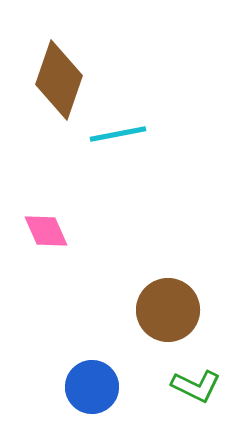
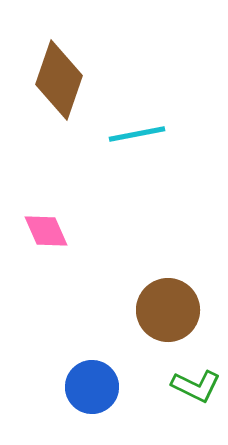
cyan line: moved 19 px right
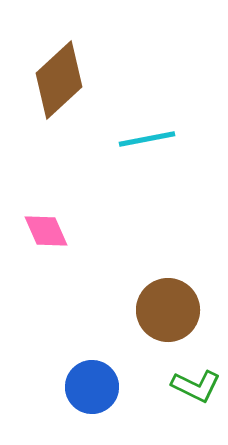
brown diamond: rotated 28 degrees clockwise
cyan line: moved 10 px right, 5 px down
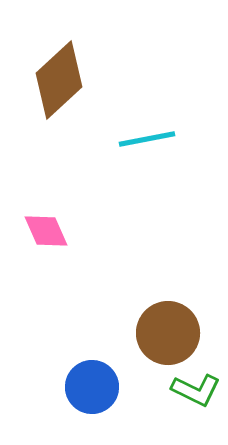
brown circle: moved 23 px down
green L-shape: moved 4 px down
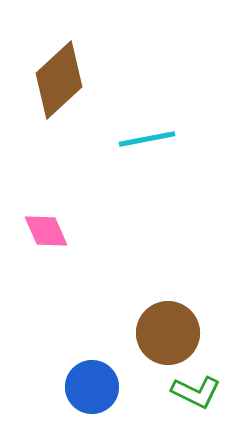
green L-shape: moved 2 px down
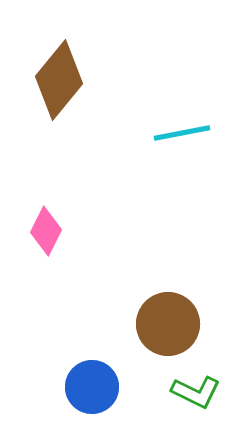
brown diamond: rotated 8 degrees counterclockwise
cyan line: moved 35 px right, 6 px up
pink diamond: rotated 51 degrees clockwise
brown circle: moved 9 px up
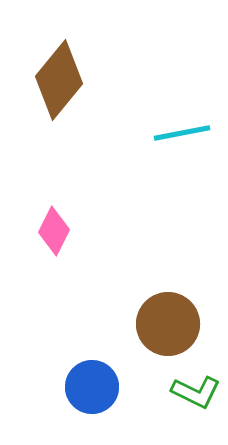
pink diamond: moved 8 px right
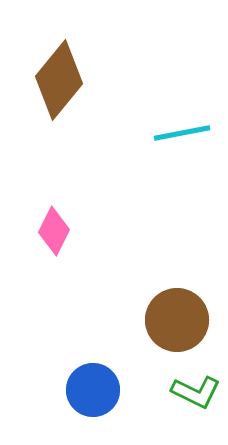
brown circle: moved 9 px right, 4 px up
blue circle: moved 1 px right, 3 px down
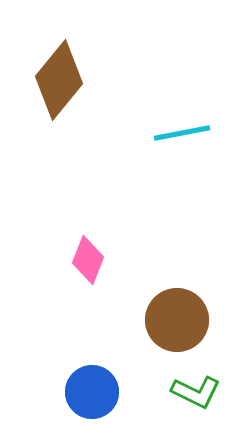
pink diamond: moved 34 px right, 29 px down; rotated 6 degrees counterclockwise
blue circle: moved 1 px left, 2 px down
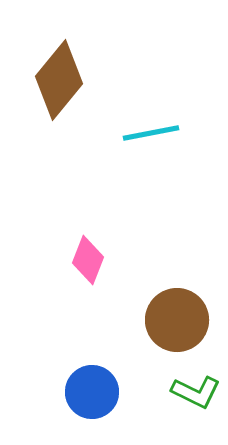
cyan line: moved 31 px left
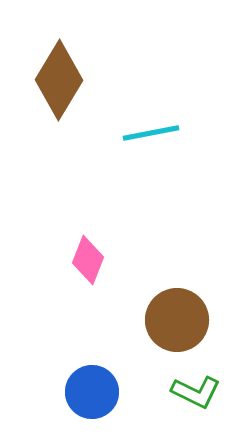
brown diamond: rotated 8 degrees counterclockwise
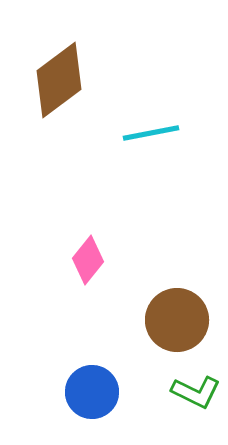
brown diamond: rotated 22 degrees clockwise
pink diamond: rotated 18 degrees clockwise
